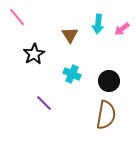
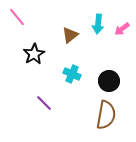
brown triangle: rotated 24 degrees clockwise
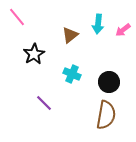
pink arrow: moved 1 px right, 1 px down
black circle: moved 1 px down
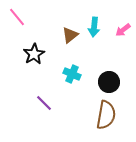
cyan arrow: moved 4 px left, 3 px down
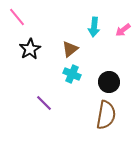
brown triangle: moved 14 px down
black star: moved 4 px left, 5 px up
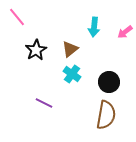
pink arrow: moved 2 px right, 2 px down
black star: moved 6 px right, 1 px down
cyan cross: rotated 12 degrees clockwise
purple line: rotated 18 degrees counterclockwise
